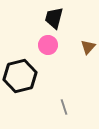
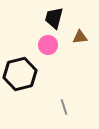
brown triangle: moved 8 px left, 10 px up; rotated 42 degrees clockwise
black hexagon: moved 2 px up
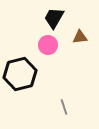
black trapezoid: rotated 15 degrees clockwise
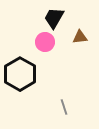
pink circle: moved 3 px left, 3 px up
black hexagon: rotated 16 degrees counterclockwise
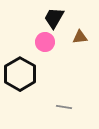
gray line: rotated 63 degrees counterclockwise
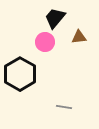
black trapezoid: moved 1 px right; rotated 10 degrees clockwise
brown triangle: moved 1 px left
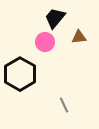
gray line: moved 2 px up; rotated 56 degrees clockwise
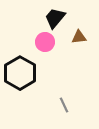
black hexagon: moved 1 px up
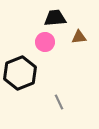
black trapezoid: rotated 45 degrees clockwise
black hexagon: rotated 8 degrees clockwise
gray line: moved 5 px left, 3 px up
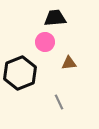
brown triangle: moved 10 px left, 26 px down
